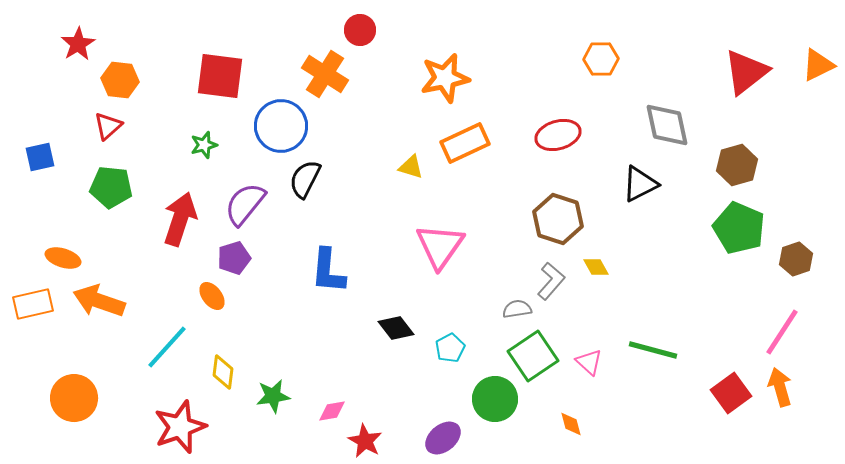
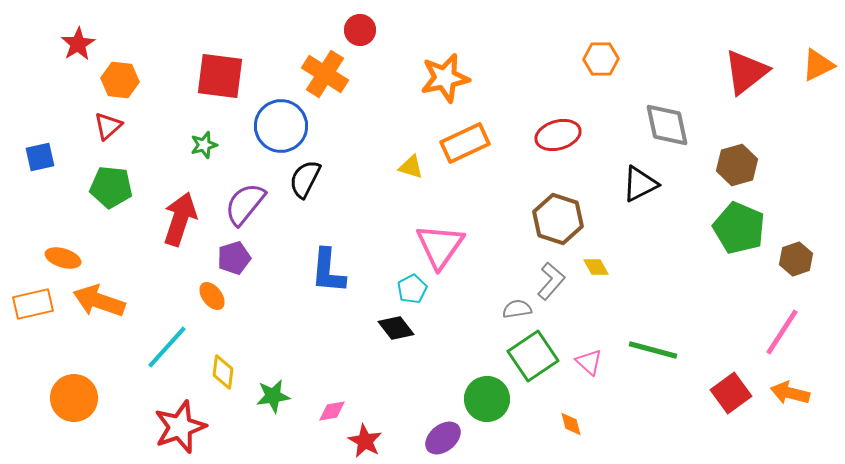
cyan pentagon at (450, 348): moved 38 px left, 59 px up
orange arrow at (780, 387): moved 10 px right, 6 px down; rotated 60 degrees counterclockwise
green circle at (495, 399): moved 8 px left
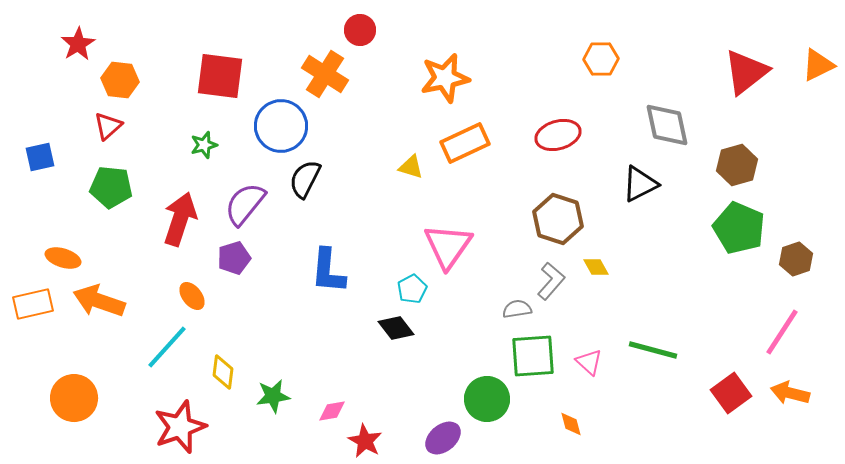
pink triangle at (440, 246): moved 8 px right
orange ellipse at (212, 296): moved 20 px left
green square at (533, 356): rotated 30 degrees clockwise
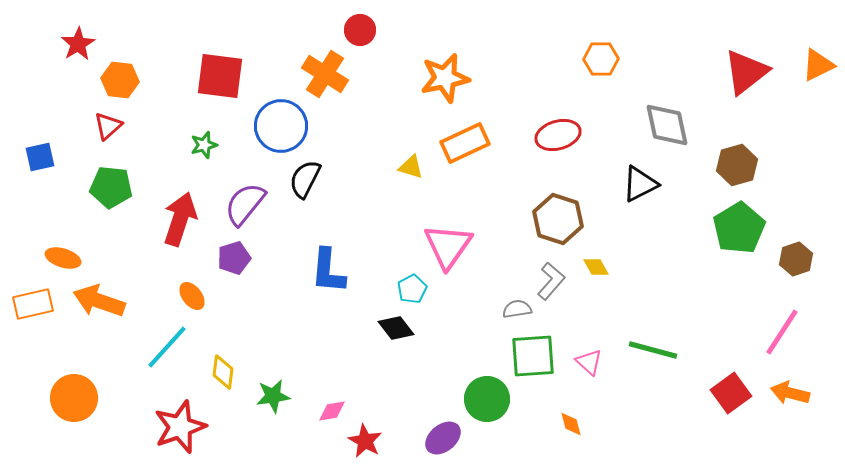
green pentagon at (739, 228): rotated 18 degrees clockwise
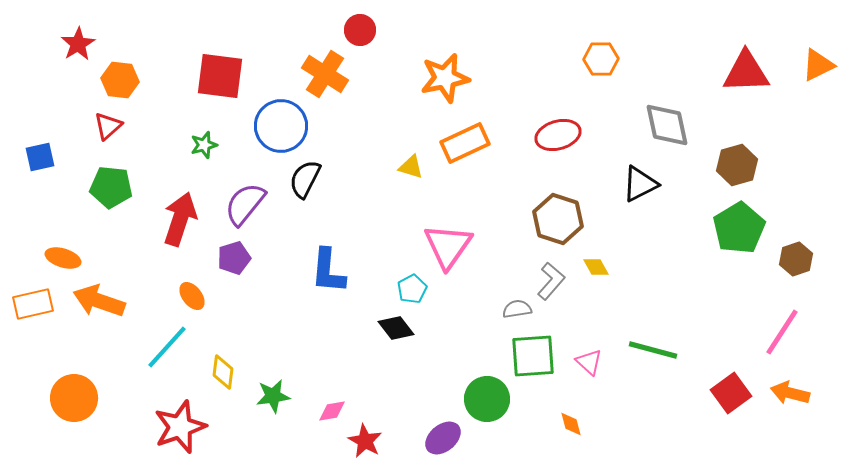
red triangle at (746, 72): rotated 36 degrees clockwise
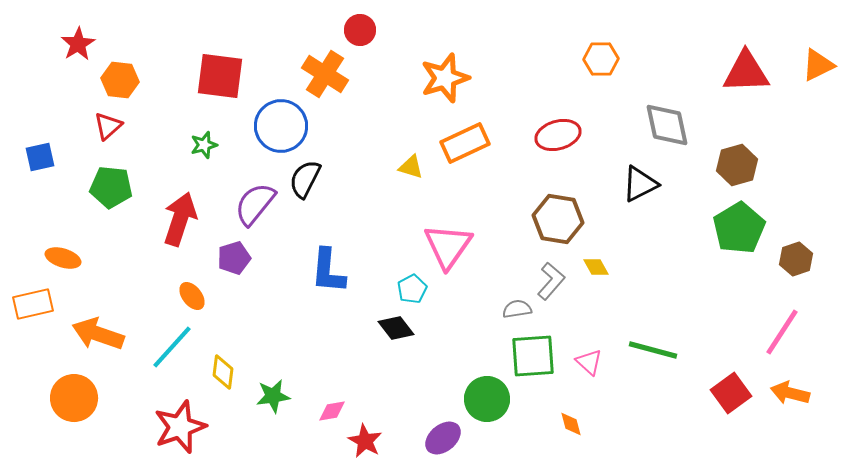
orange star at (445, 78): rotated 6 degrees counterclockwise
purple semicircle at (245, 204): moved 10 px right
brown hexagon at (558, 219): rotated 9 degrees counterclockwise
orange arrow at (99, 301): moved 1 px left, 33 px down
cyan line at (167, 347): moved 5 px right
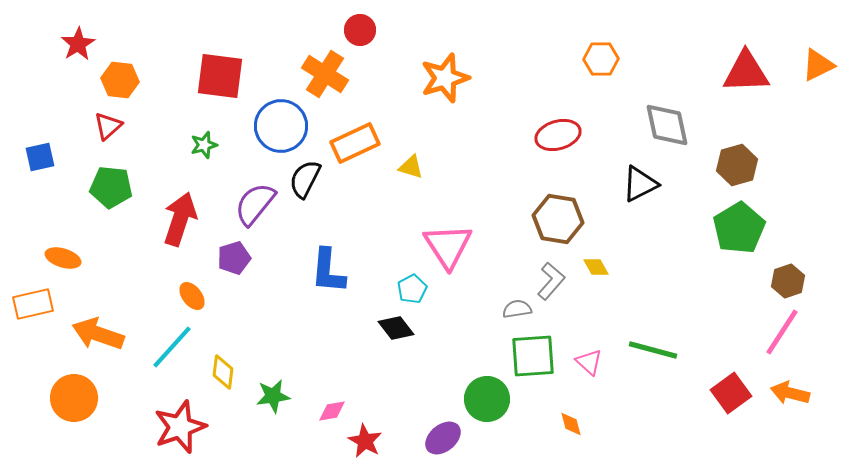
orange rectangle at (465, 143): moved 110 px left
pink triangle at (448, 246): rotated 8 degrees counterclockwise
brown hexagon at (796, 259): moved 8 px left, 22 px down
